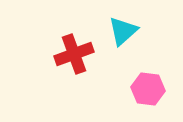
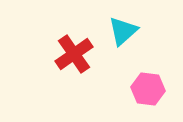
red cross: rotated 15 degrees counterclockwise
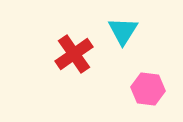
cyan triangle: rotated 16 degrees counterclockwise
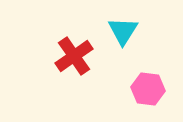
red cross: moved 2 px down
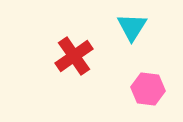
cyan triangle: moved 9 px right, 4 px up
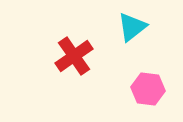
cyan triangle: rotated 20 degrees clockwise
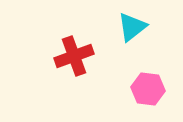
red cross: rotated 15 degrees clockwise
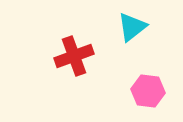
pink hexagon: moved 2 px down
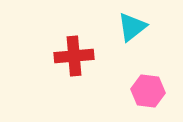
red cross: rotated 15 degrees clockwise
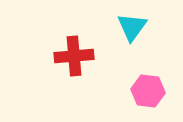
cyan triangle: rotated 16 degrees counterclockwise
